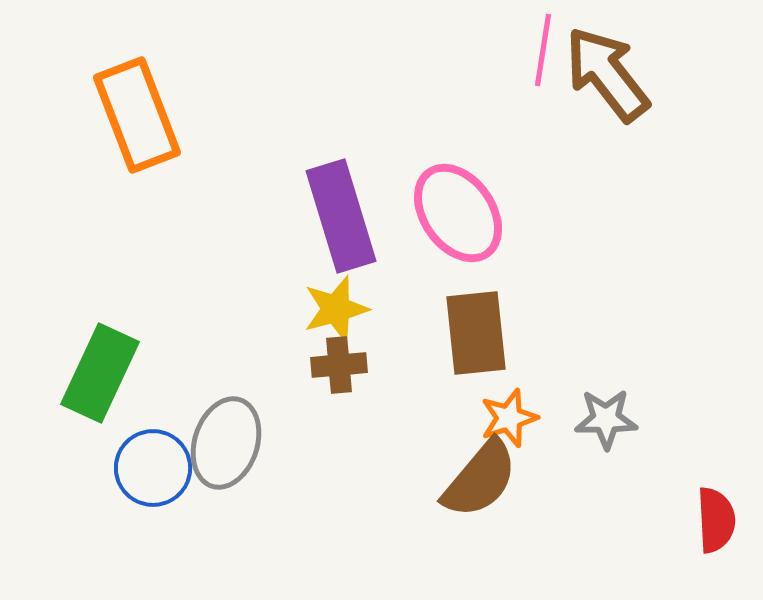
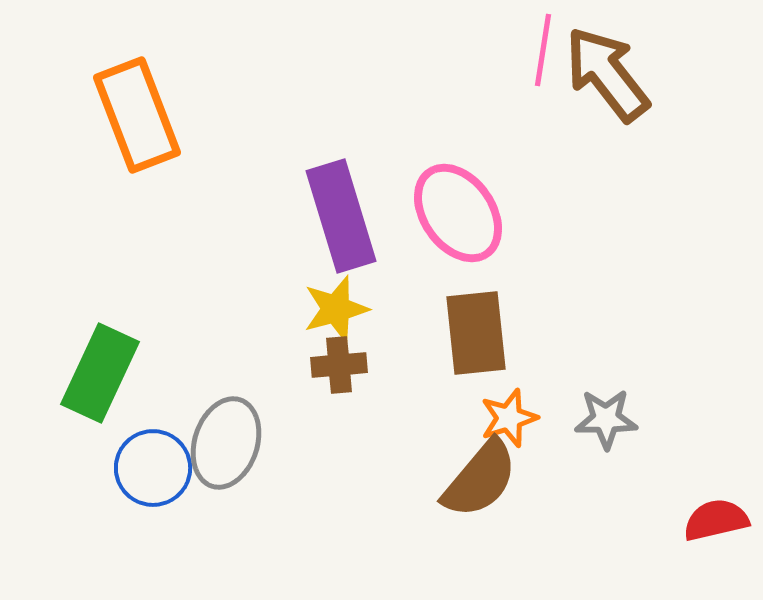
red semicircle: rotated 100 degrees counterclockwise
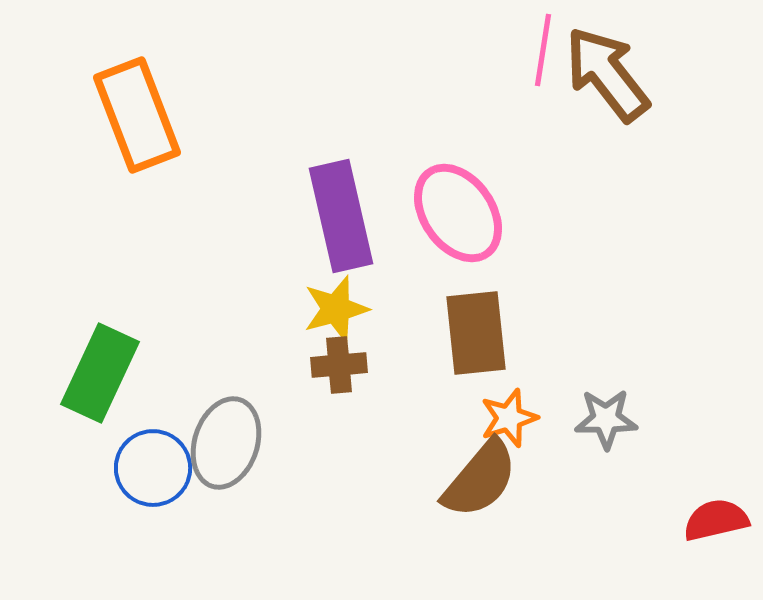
purple rectangle: rotated 4 degrees clockwise
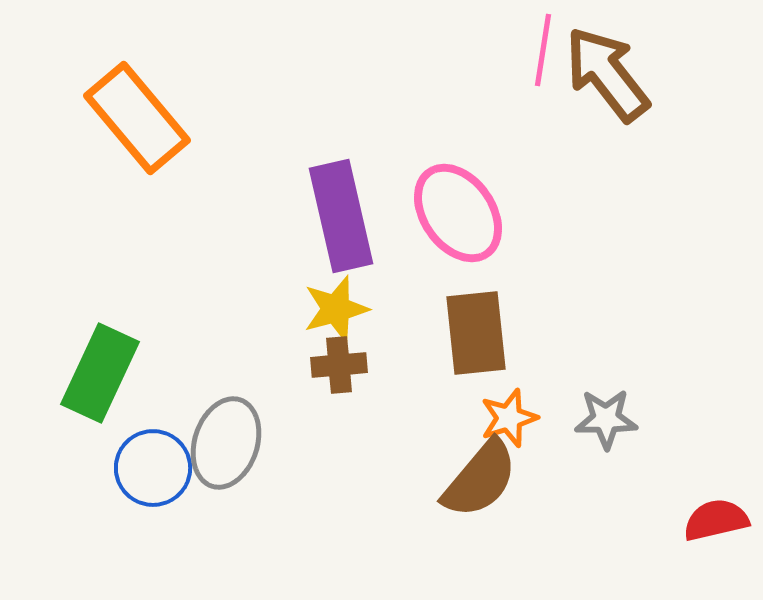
orange rectangle: moved 3 px down; rotated 19 degrees counterclockwise
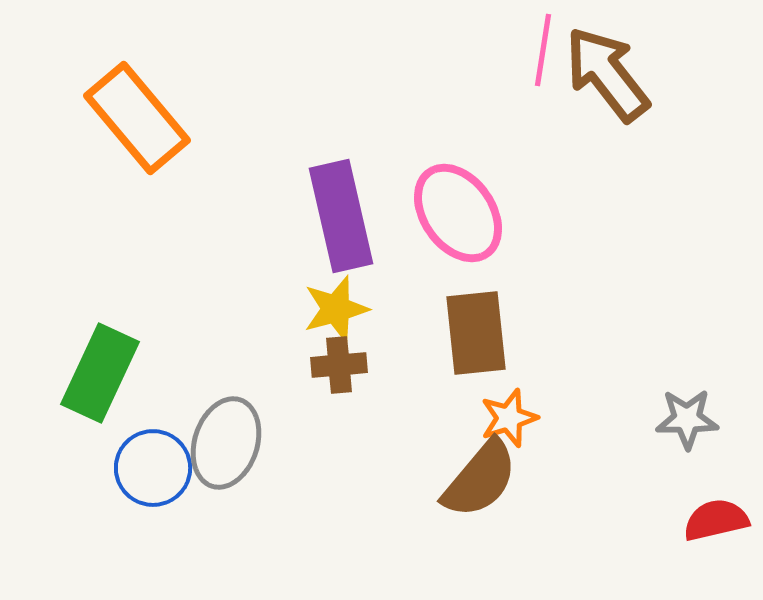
gray star: moved 81 px right
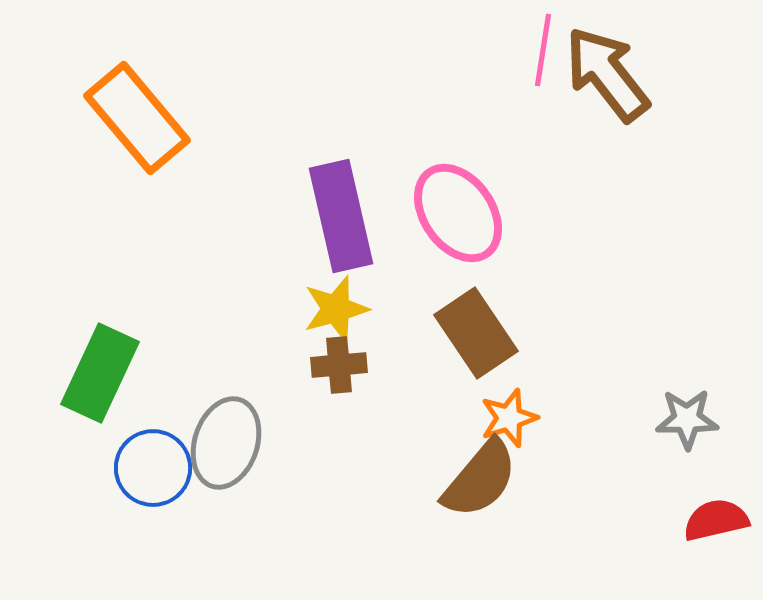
brown rectangle: rotated 28 degrees counterclockwise
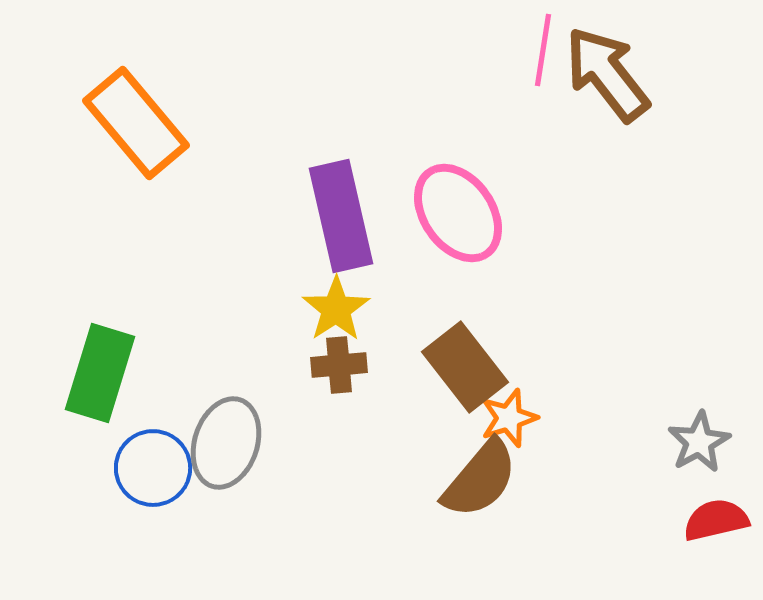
orange rectangle: moved 1 px left, 5 px down
yellow star: rotated 18 degrees counterclockwise
brown rectangle: moved 11 px left, 34 px down; rotated 4 degrees counterclockwise
green rectangle: rotated 8 degrees counterclockwise
gray star: moved 12 px right, 23 px down; rotated 28 degrees counterclockwise
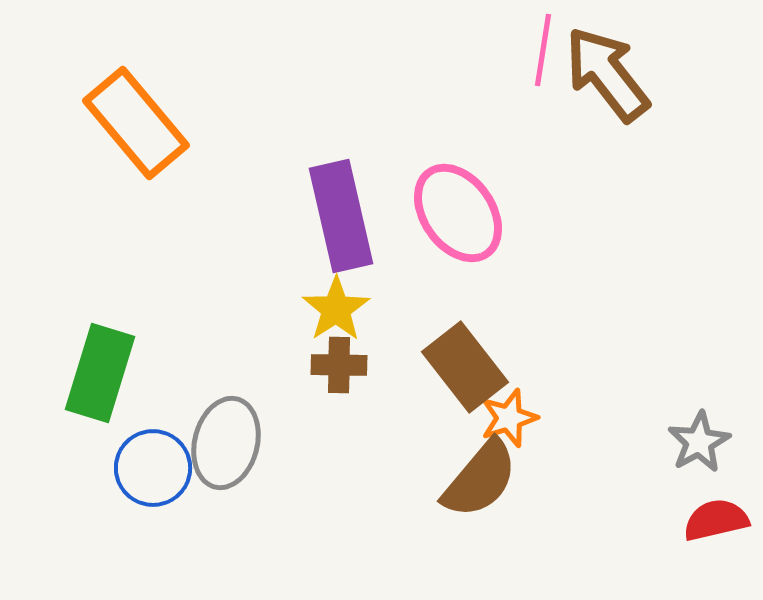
brown cross: rotated 6 degrees clockwise
gray ellipse: rotated 4 degrees counterclockwise
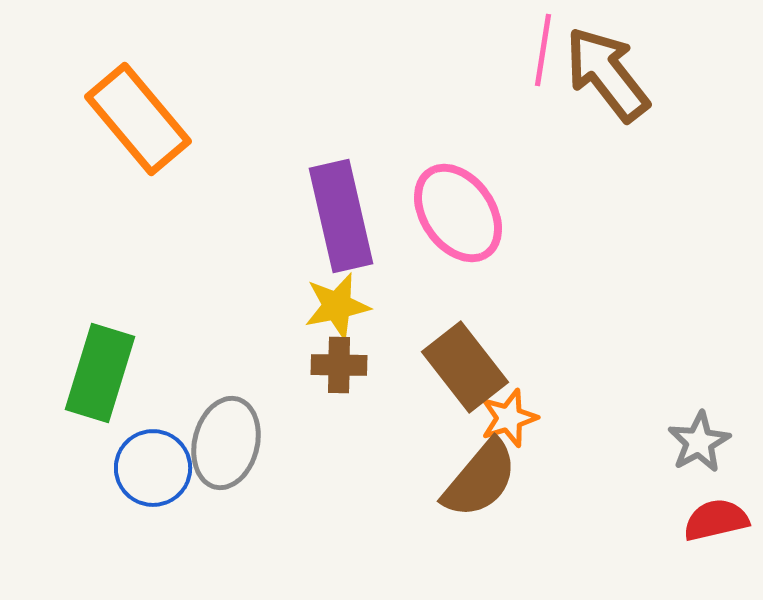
orange rectangle: moved 2 px right, 4 px up
yellow star: moved 1 px right, 3 px up; rotated 22 degrees clockwise
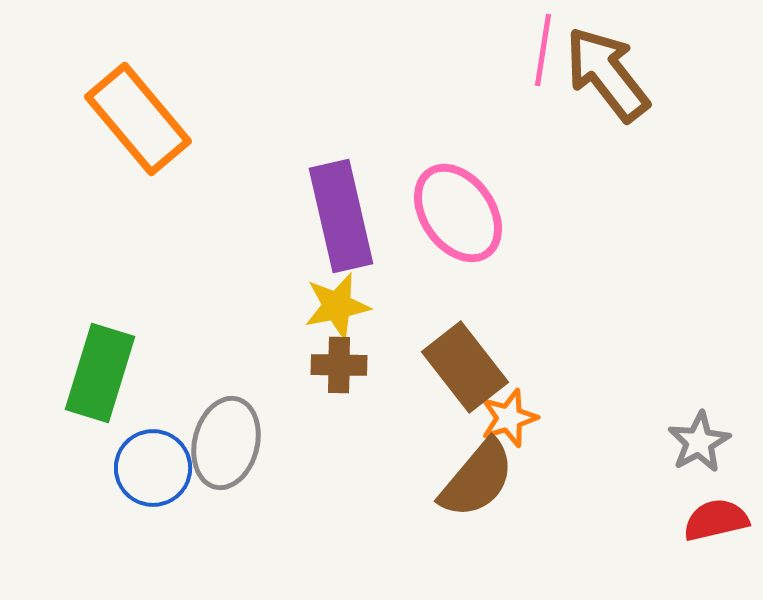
brown semicircle: moved 3 px left
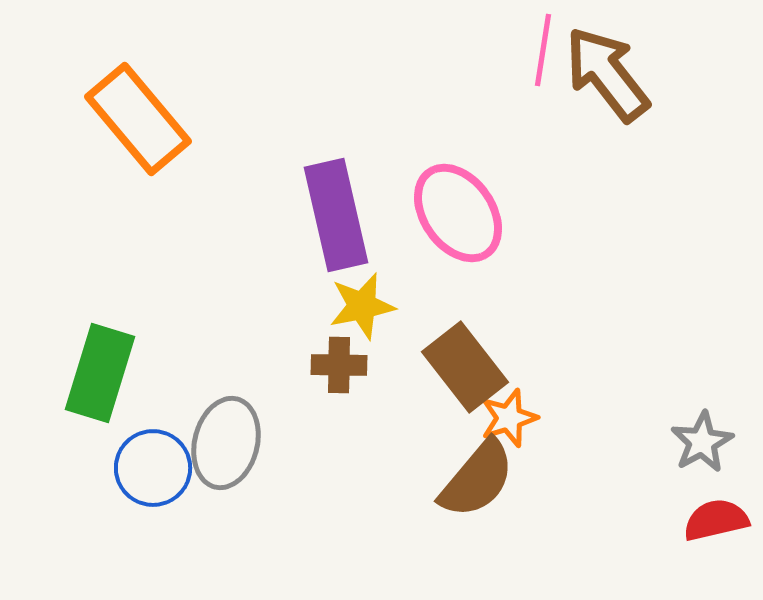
purple rectangle: moved 5 px left, 1 px up
yellow star: moved 25 px right
gray star: moved 3 px right
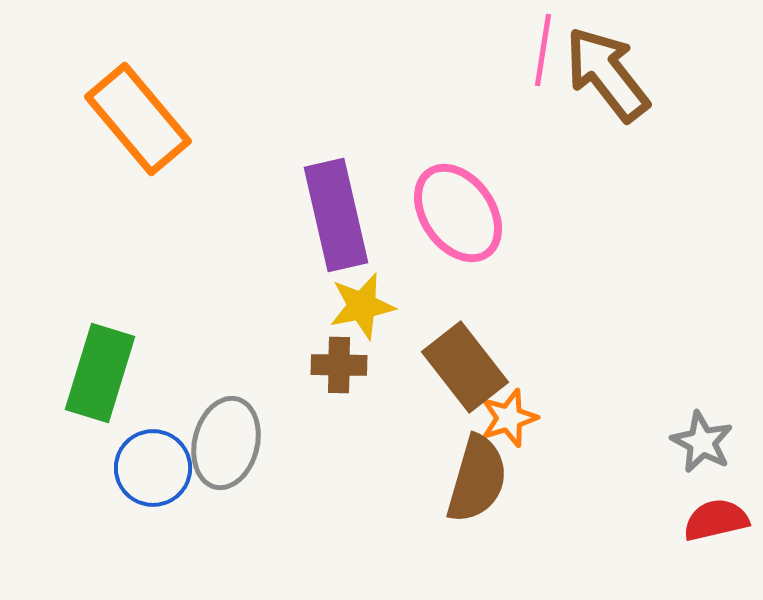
gray star: rotated 16 degrees counterclockwise
brown semicircle: rotated 24 degrees counterclockwise
